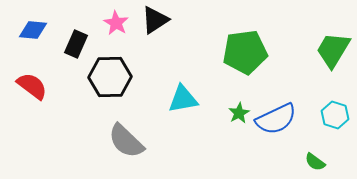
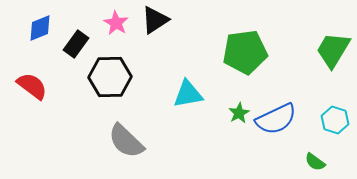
blue diamond: moved 7 px right, 2 px up; rotated 28 degrees counterclockwise
black rectangle: rotated 12 degrees clockwise
cyan triangle: moved 5 px right, 5 px up
cyan hexagon: moved 5 px down
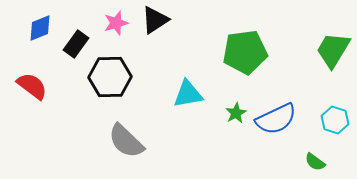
pink star: rotated 25 degrees clockwise
green star: moved 3 px left
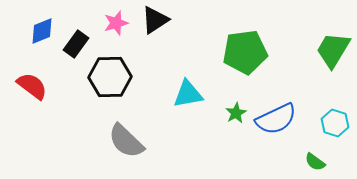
blue diamond: moved 2 px right, 3 px down
cyan hexagon: moved 3 px down
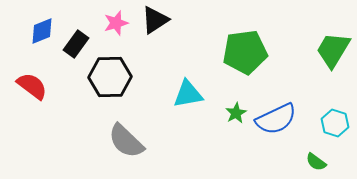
green semicircle: moved 1 px right
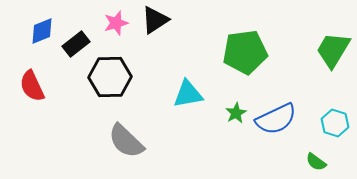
black rectangle: rotated 16 degrees clockwise
red semicircle: rotated 152 degrees counterclockwise
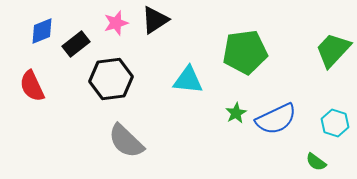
green trapezoid: rotated 12 degrees clockwise
black hexagon: moved 1 px right, 2 px down; rotated 6 degrees counterclockwise
cyan triangle: moved 14 px up; rotated 16 degrees clockwise
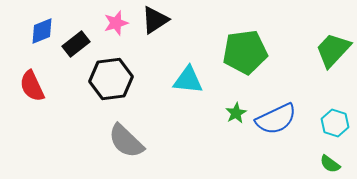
green semicircle: moved 14 px right, 2 px down
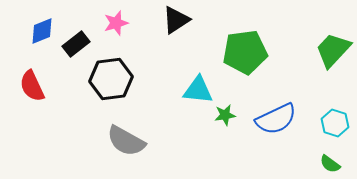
black triangle: moved 21 px right
cyan triangle: moved 10 px right, 10 px down
green star: moved 11 px left, 2 px down; rotated 20 degrees clockwise
gray semicircle: rotated 15 degrees counterclockwise
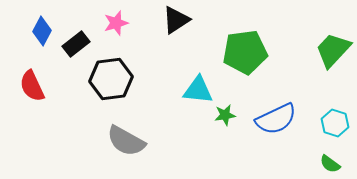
blue diamond: rotated 40 degrees counterclockwise
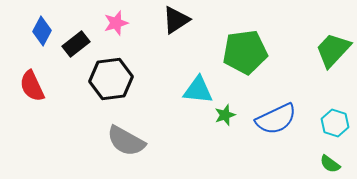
green star: rotated 10 degrees counterclockwise
